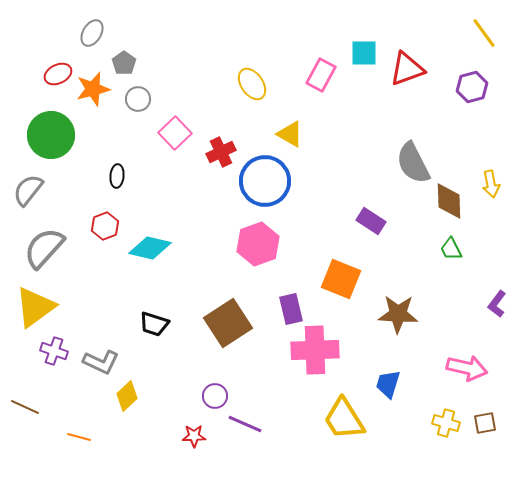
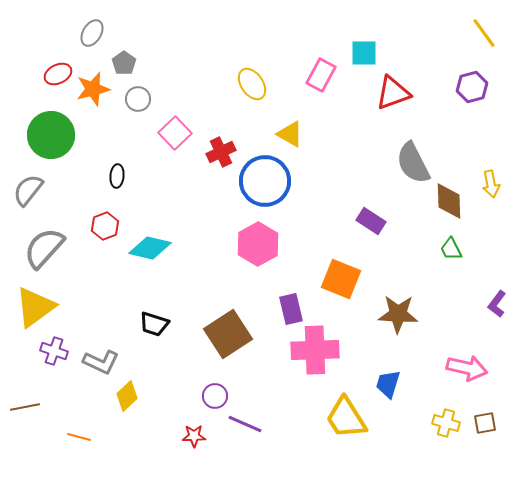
red triangle at (407, 69): moved 14 px left, 24 px down
pink hexagon at (258, 244): rotated 9 degrees counterclockwise
brown square at (228, 323): moved 11 px down
brown line at (25, 407): rotated 36 degrees counterclockwise
yellow trapezoid at (344, 419): moved 2 px right, 1 px up
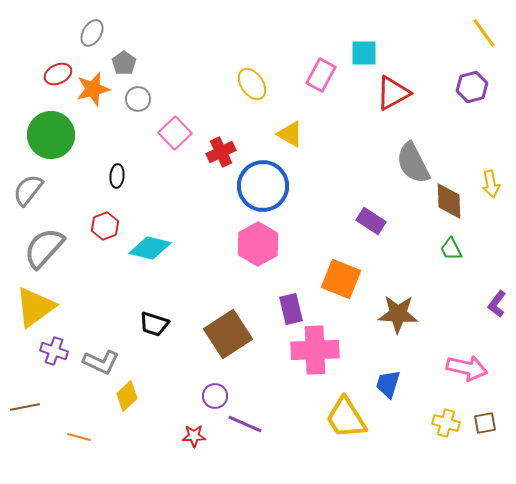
red triangle at (393, 93): rotated 9 degrees counterclockwise
blue circle at (265, 181): moved 2 px left, 5 px down
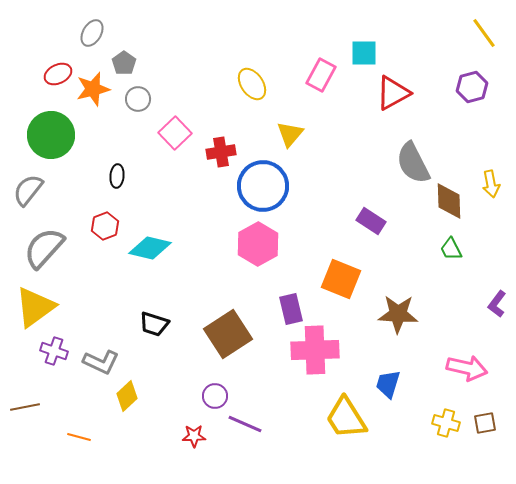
yellow triangle at (290, 134): rotated 40 degrees clockwise
red cross at (221, 152): rotated 16 degrees clockwise
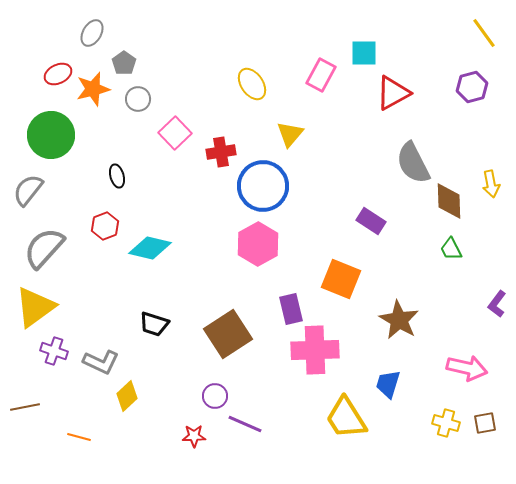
black ellipse at (117, 176): rotated 20 degrees counterclockwise
brown star at (398, 314): moved 1 px right, 6 px down; rotated 27 degrees clockwise
